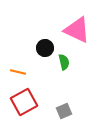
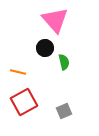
pink triangle: moved 22 px left, 10 px up; rotated 24 degrees clockwise
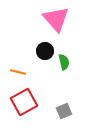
pink triangle: moved 1 px right, 1 px up
black circle: moved 3 px down
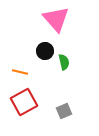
orange line: moved 2 px right
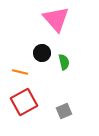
black circle: moved 3 px left, 2 px down
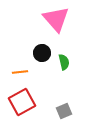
orange line: rotated 21 degrees counterclockwise
red square: moved 2 px left
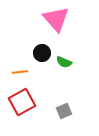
green semicircle: rotated 126 degrees clockwise
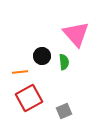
pink triangle: moved 20 px right, 15 px down
black circle: moved 3 px down
green semicircle: rotated 119 degrees counterclockwise
red square: moved 7 px right, 4 px up
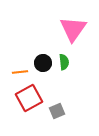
pink triangle: moved 3 px left, 5 px up; rotated 16 degrees clockwise
black circle: moved 1 px right, 7 px down
gray square: moved 7 px left
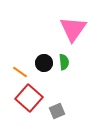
black circle: moved 1 px right
orange line: rotated 42 degrees clockwise
red square: rotated 20 degrees counterclockwise
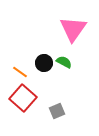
green semicircle: rotated 56 degrees counterclockwise
red square: moved 6 px left
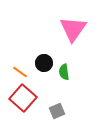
green semicircle: moved 10 px down; rotated 126 degrees counterclockwise
